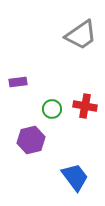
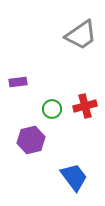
red cross: rotated 25 degrees counterclockwise
blue trapezoid: moved 1 px left
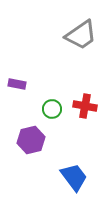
purple rectangle: moved 1 px left, 2 px down; rotated 18 degrees clockwise
red cross: rotated 25 degrees clockwise
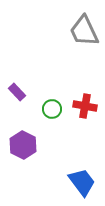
gray trapezoid: moved 3 px right, 4 px up; rotated 100 degrees clockwise
purple rectangle: moved 8 px down; rotated 36 degrees clockwise
purple hexagon: moved 8 px left, 5 px down; rotated 20 degrees counterclockwise
blue trapezoid: moved 8 px right, 5 px down
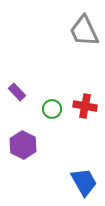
blue trapezoid: moved 2 px right; rotated 8 degrees clockwise
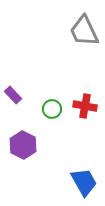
purple rectangle: moved 4 px left, 3 px down
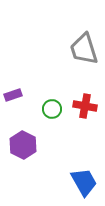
gray trapezoid: moved 18 px down; rotated 8 degrees clockwise
purple rectangle: rotated 66 degrees counterclockwise
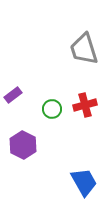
purple rectangle: rotated 18 degrees counterclockwise
red cross: moved 1 px up; rotated 25 degrees counterclockwise
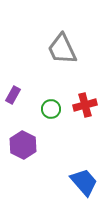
gray trapezoid: moved 22 px left; rotated 8 degrees counterclockwise
purple rectangle: rotated 24 degrees counterclockwise
green circle: moved 1 px left
blue trapezoid: rotated 12 degrees counterclockwise
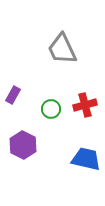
blue trapezoid: moved 2 px right, 23 px up; rotated 36 degrees counterclockwise
